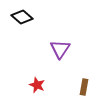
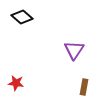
purple triangle: moved 14 px right, 1 px down
red star: moved 21 px left, 2 px up; rotated 14 degrees counterclockwise
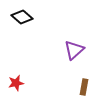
purple triangle: rotated 15 degrees clockwise
red star: rotated 21 degrees counterclockwise
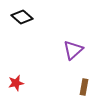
purple triangle: moved 1 px left
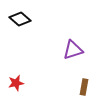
black diamond: moved 2 px left, 2 px down
purple triangle: rotated 25 degrees clockwise
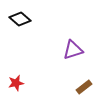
brown rectangle: rotated 42 degrees clockwise
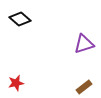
purple triangle: moved 11 px right, 6 px up
